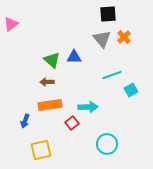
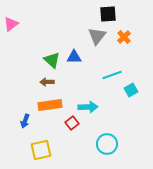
gray triangle: moved 5 px left, 3 px up; rotated 18 degrees clockwise
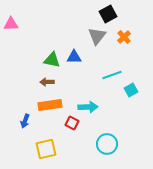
black square: rotated 24 degrees counterclockwise
pink triangle: rotated 35 degrees clockwise
green triangle: rotated 30 degrees counterclockwise
red square: rotated 24 degrees counterclockwise
yellow square: moved 5 px right, 1 px up
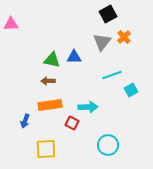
gray triangle: moved 5 px right, 6 px down
brown arrow: moved 1 px right, 1 px up
cyan circle: moved 1 px right, 1 px down
yellow square: rotated 10 degrees clockwise
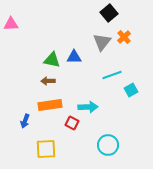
black square: moved 1 px right, 1 px up; rotated 12 degrees counterclockwise
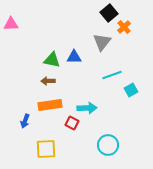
orange cross: moved 10 px up
cyan arrow: moved 1 px left, 1 px down
